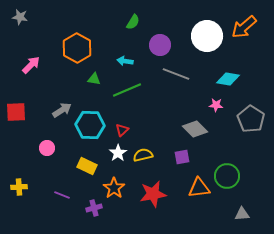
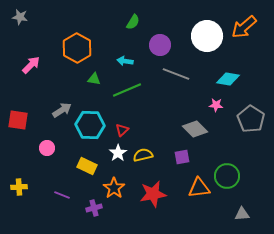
red square: moved 2 px right, 8 px down; rotated 10 degrees clockwise
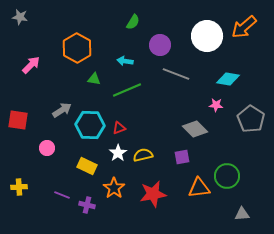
red triangle: moved 3 px left, 2 px up; rotated 24 degrees clockwise
purple cross: moved 7 px left, 3 px up; rotated 28 degrees clockwise
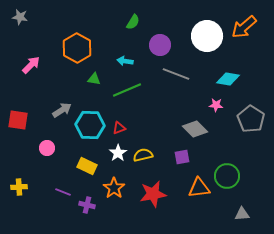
purple line: moved 1 px right, 3 px up
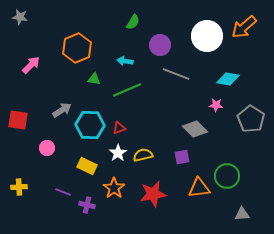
orange hexagon: rotated 8 degrees clockwise
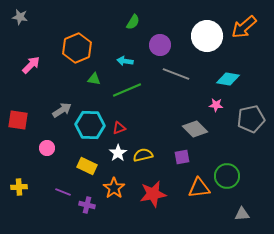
gray pentagon: rotated 28 degrees clockwise
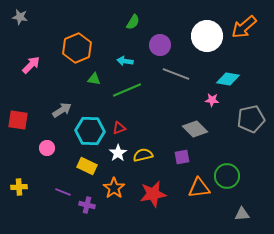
pink star: moved 4 px left, 5 px up
cyan hexagon: moved 6 px down
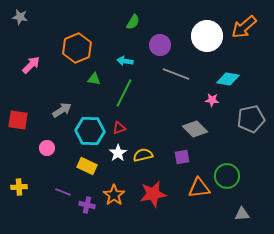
green line: moved 3 px left, 3 px down; rotated 40 degrees counterclockwise
orange star: moved 7 px down
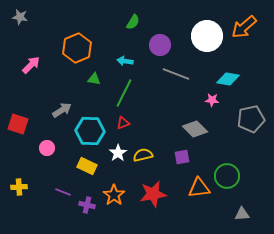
red square: moved 4 px down; rotated 10 degrees clockwise
red triangle: moved 4 px right, 5 px up
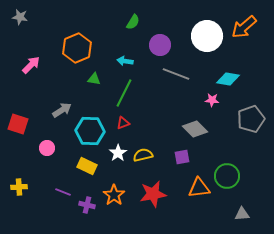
gray pentagon: rotated 8 degrees counterclockwise
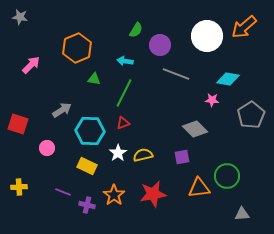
green semicircle: moved 3 px right, 8 px down
gray pentagon: moved 4 px up; rotated 12 degrees counterclockwise
